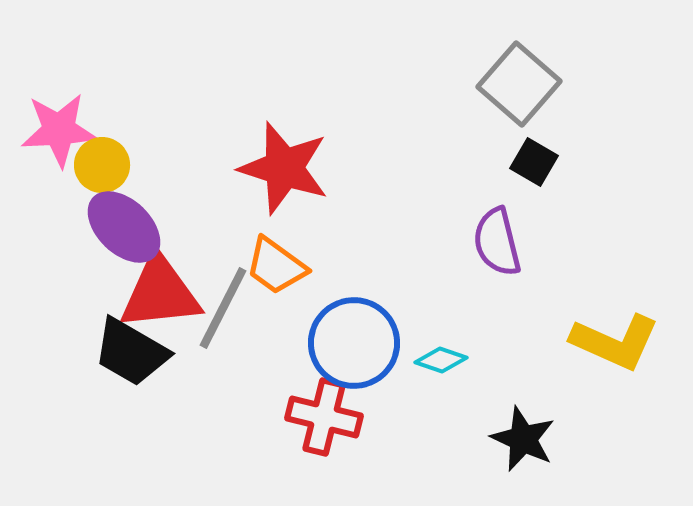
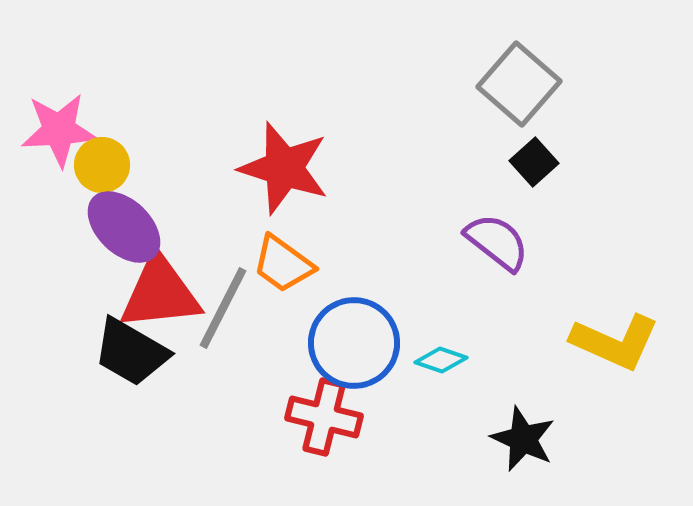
black square: rotated 18 degrees clockwise
purple semicircle: rotated 142 degrees clockwise
orange trapezoid: moved 7 px right, 2 px up
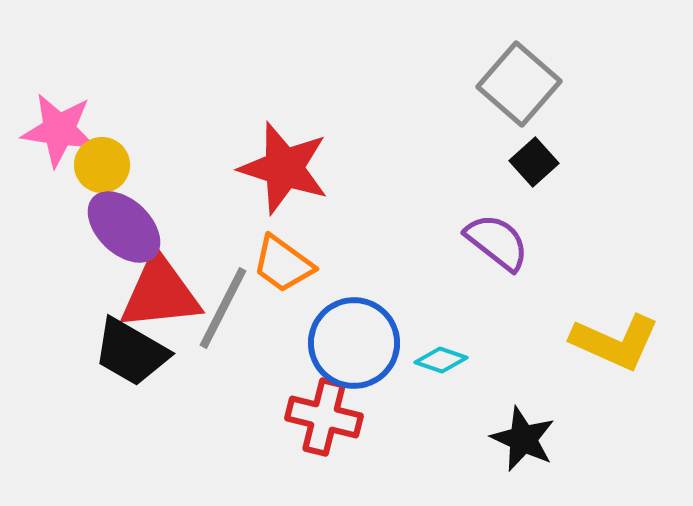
pink star: rotated 12 degrees clockwise
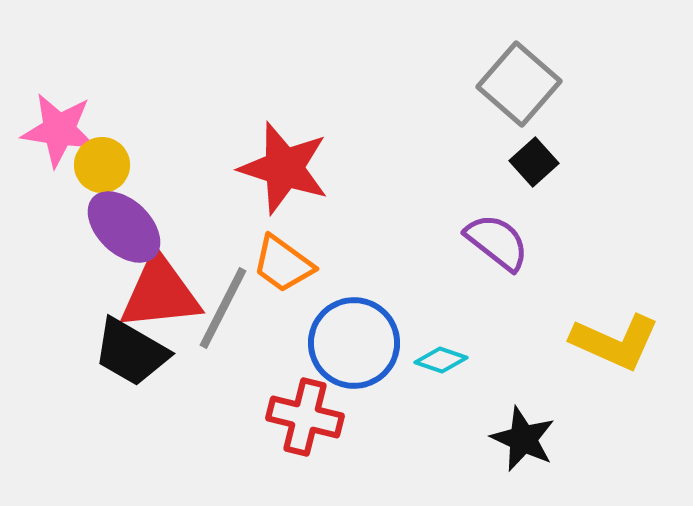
red cross: moved 19 px left
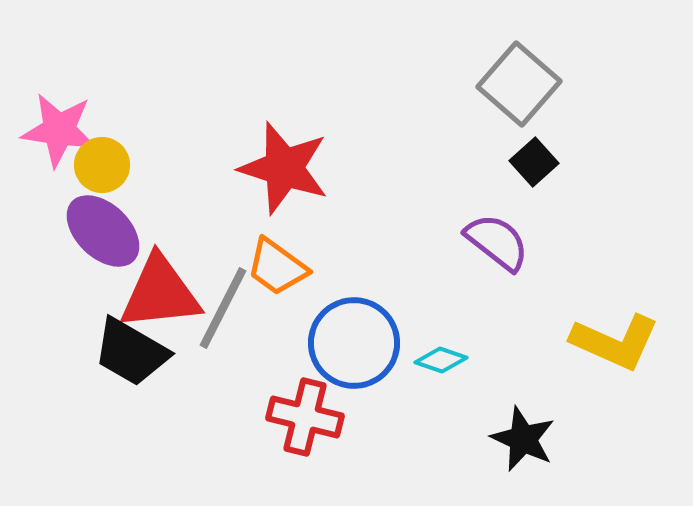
purple ellipse: moved 21 px left, 4 px down
orange trapezoid: moved 6 px left, 3 px down
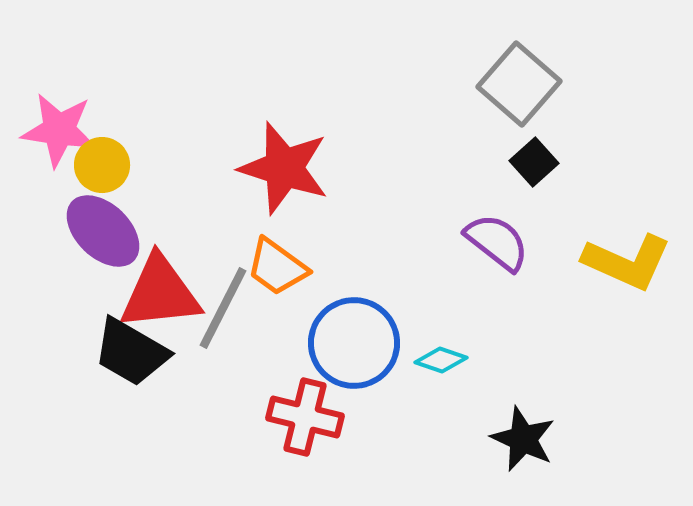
yellow L-shape: moved 12 px right, 80 px up
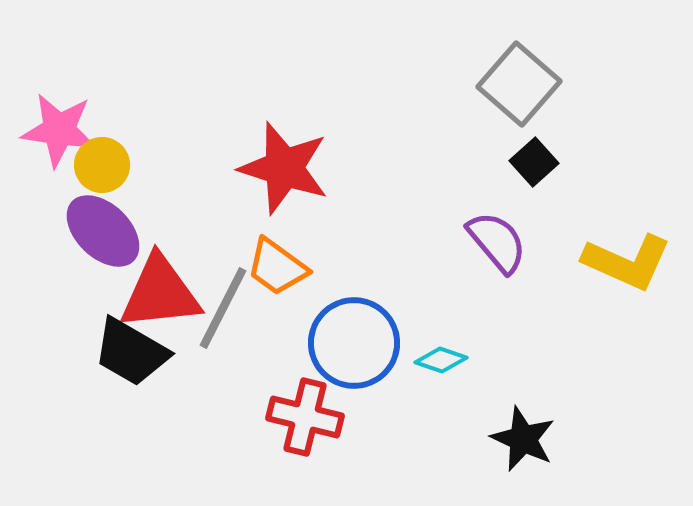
purple semicircle: rotated 12 degrees clockwise
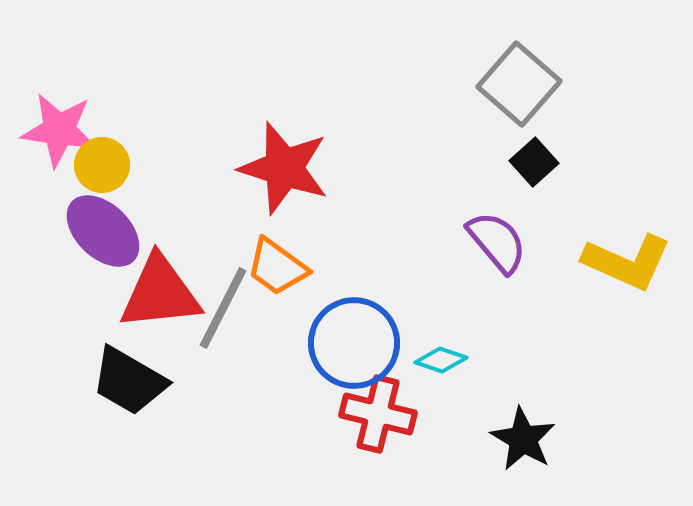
black trapezoid: moved 2 px left, 29 px down
red cross: moved 73 px right, 3 px up
black star: rotated 6 degrees clockwise
